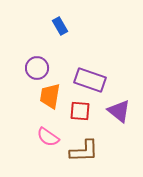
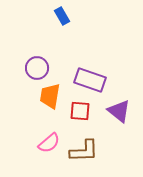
blue rectangle: moved 2 px right, 10 px up
pink semicircle: moved 1 px right, 6 px down; rotated 75 degrees counterclockwise
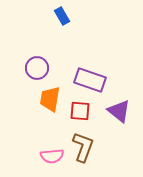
orange trapezoid: moved 3 px down
pink semicircle: moved 3 px right, 13 px down; rotated 35 degrees clockwise
brown L-shape: moved 1 px left, 4 px up; rotated 68 degrees counterclockwise
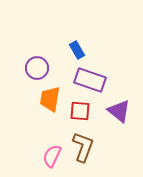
blue rectangle: moved 15 px right, 34 px down
pink semicircle: rotated 120 degrees clockwise
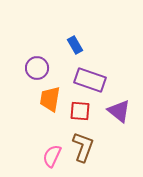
blue rectangle: moved 2 px left, 5 px up
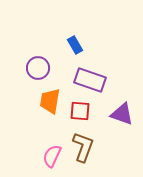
purple circle: moved 1 px right
orange trapezoid: moved 2 px down
purple triangle: moved 3 px right, 3 px down; rotated 20 degrees counterclockwise
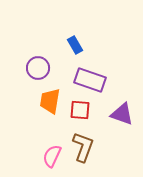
red square: moved 1 px up
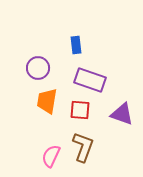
blue rectangle: moved 1 px right; rotated 24 degrees clockwise
orange trapezoid: moved 3 px left
pink semicircle: moved 1 px left
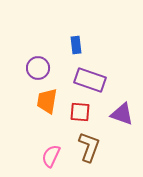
red square: moved 2 px down
brown L-shape: moved 6 px right
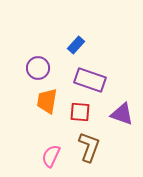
blue rectangle: rotated 48 degrees clockwise
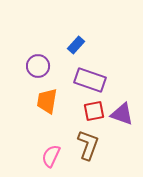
purple circle: moved 2 px up
red square: moved 14 px right, 1 px up; rotated 15 degrees counterclockwise
brown L-shape: moved 1 px left, 2 px up
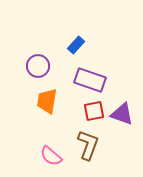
pink semicircle: rotated 75 degrees counterclockwise
